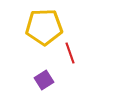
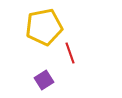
yellow pentagon: rotated 9 degrees counterclockwise
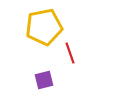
purple square: rotated 18 degrees clockwise
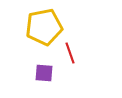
purple square: moved 7 px up; rotated 18 degrees clockwise
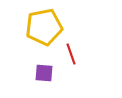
red line: moved 1 px right, 1 px down
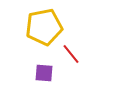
red line: rotated 20 degrees counterclockwise
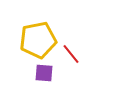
yellow pentagon: moved 6 px left, 13 px down
